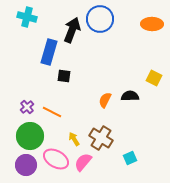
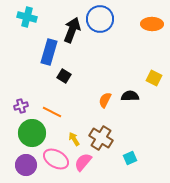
black square: rotated 24 degrees clockwise
purple cross: moved 6 px left, 1 px up; rotated 24 degrees clockwise
green circle: moved 2 px right, 3 px up
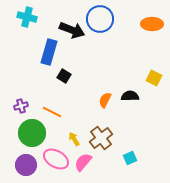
black arrow: rotated 90 degrees clockwise
brown cross: rotated 20 degrees clockwise
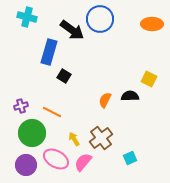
black arrow: rotated 15 degrees clockwise
yellow square: moved 5 px left, 1 px down
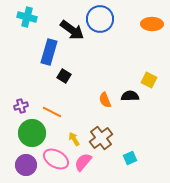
yellow square: moved 1 px down
orange semicircle: rotated 49 degrees counterclockwise
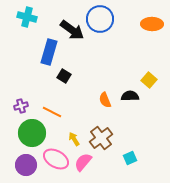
yellow square: rotated 14 degrees clockwise
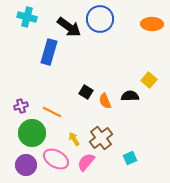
black arrow: moved 3 px left, 3 px up
black square: moved 22 px right, 16 px down
orange semicircle: moved 1 px down
pink semicircle: moved 3 px right
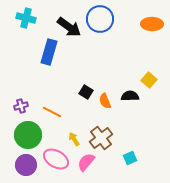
cyan cross: moved 1 px left, 1 px down
green circle: moved 4 px left, 2 px down
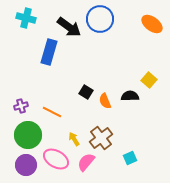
orange ellipse: rotated 35 degrees clockwise
